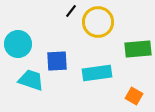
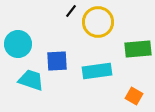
cyan rectangle: moved 2 px up
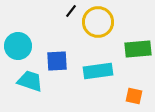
cyan circle: moved 2 px down
cyan rectangle: moved 1 px right
cyan trapezoid: moved 1 px left, 1 px down
orange square: rotated 18 degrees counterclockwise
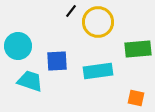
orange square: moved 2 px right, 2 px down
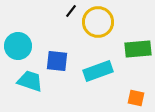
blue square: rotated 10 degrees clockwise
cyan rectangle: rotated 12 degrees counterclockwise
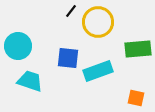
blue square: moved 11 px right, 3 px up
